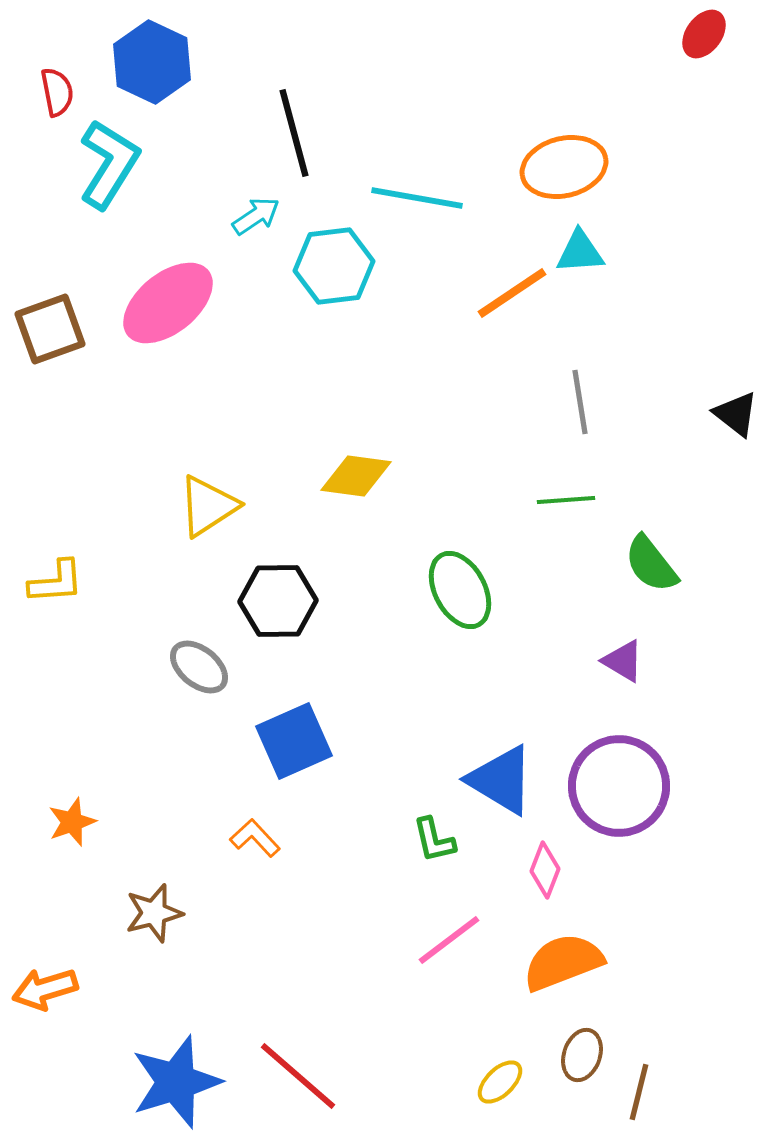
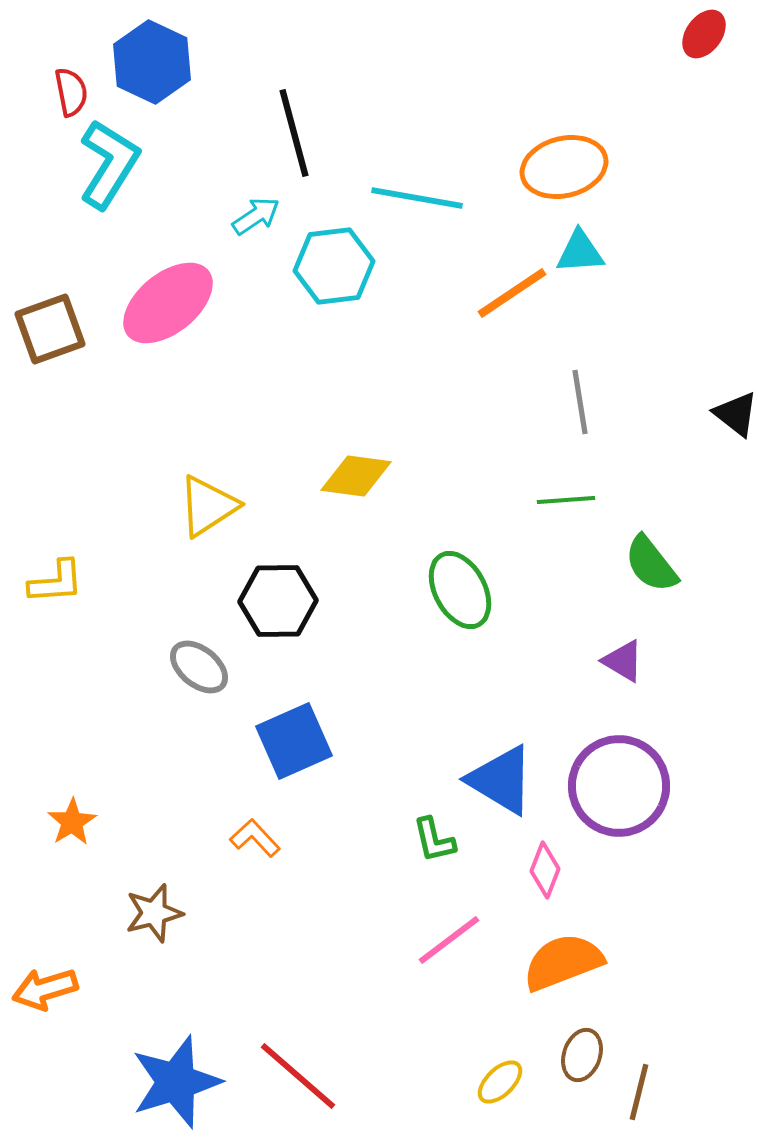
red semicircle: moved 14 px right
orange star: rotated 12 degrees counterclockwise
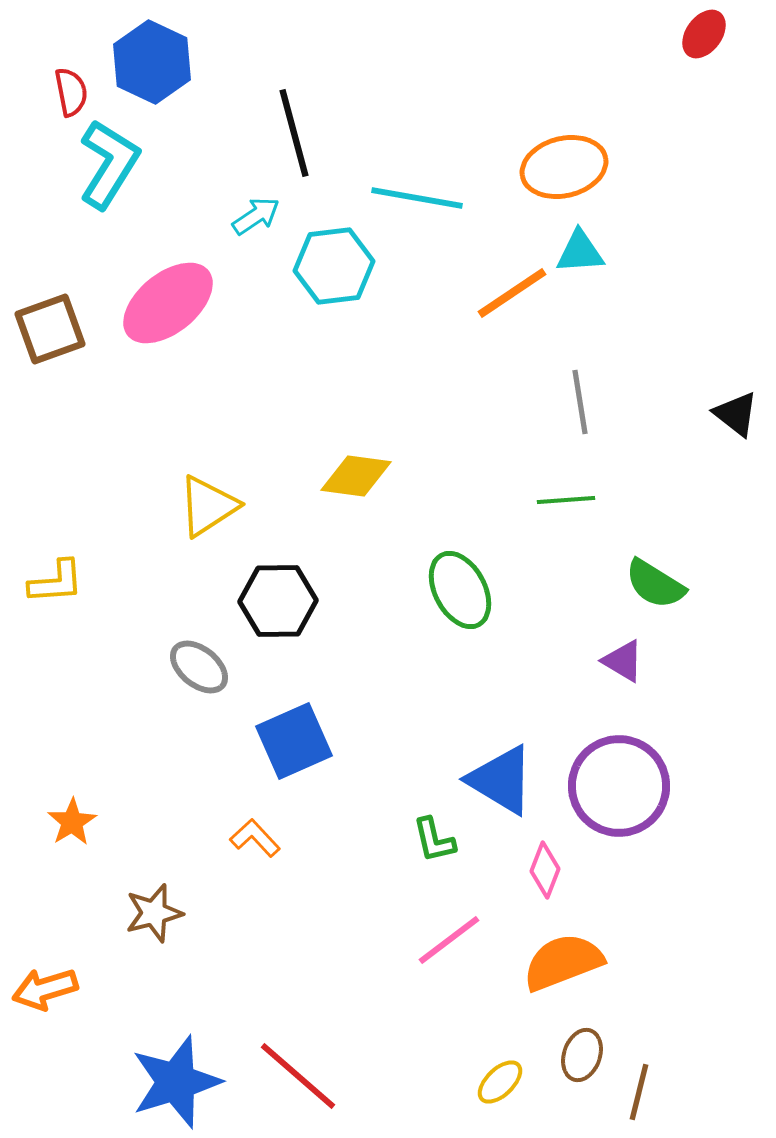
green semicircle: moved 4 px right, 20 px down; rotated 20 degrees counterclockwise
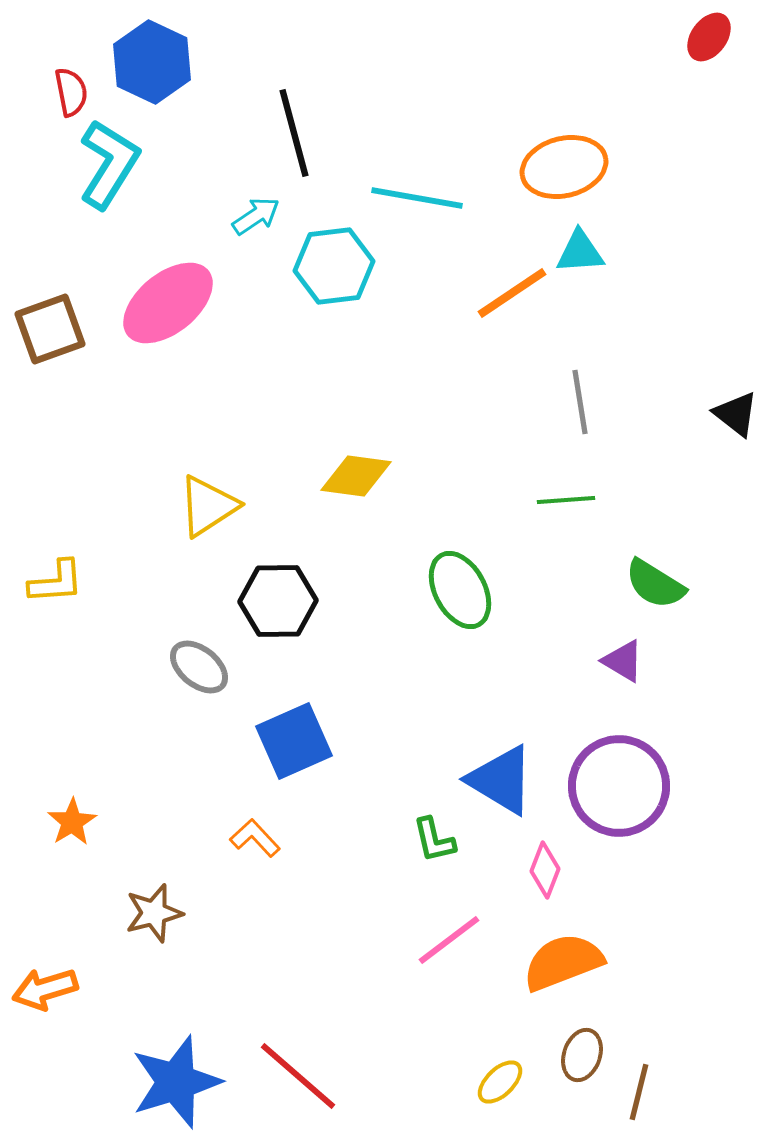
red ellipse: moved 5 px right, 3 px down
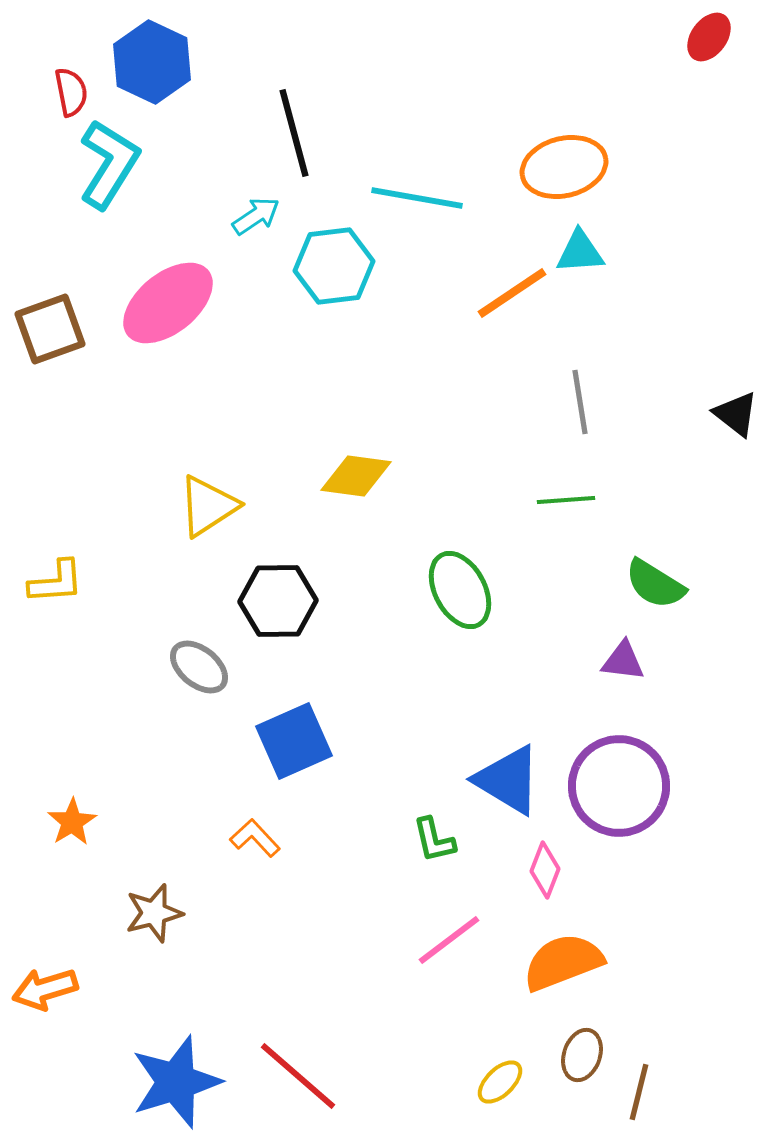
purple triangle: rotated 24 degrees counterclockwise
blue triangle: moved 7 px right
